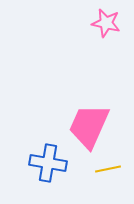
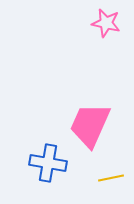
pink trapezoid: moved 1 px right, 1 px up
yellow line: moved 3 px right, 9 px down
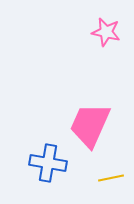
pink star: moved 9 px down
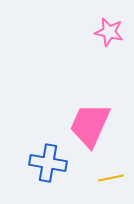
pink star: moved 3 px right
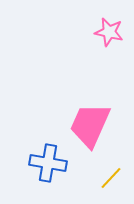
yellow line: rotated 35 degrees counterclockwise
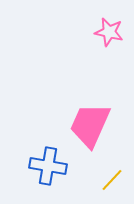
blue cross: moved 3 px down
yellow line: moved 1 px right, 2 px down
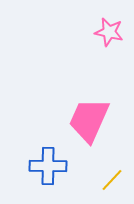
pink trapezoid: moved 1 px left, 5 px up
blue cross: rotated 9 degrees counterclockwise
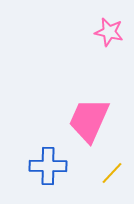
yellow line: moved 7 px up
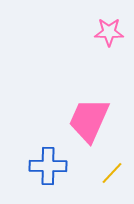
pink star: rotated 12 degrees counterclockwise
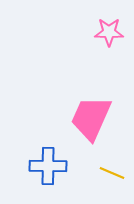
pink trapezoid: moved 2 px right, 2 px up
yellow line: rotated 70 degrees clockwise
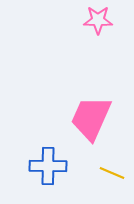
pink star: moved 11 px left, 12 px up
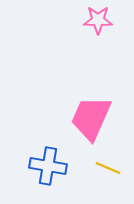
blue cross: rotated 9 degrees clockwise
yellow line: moved 4 px left, 5 px up
